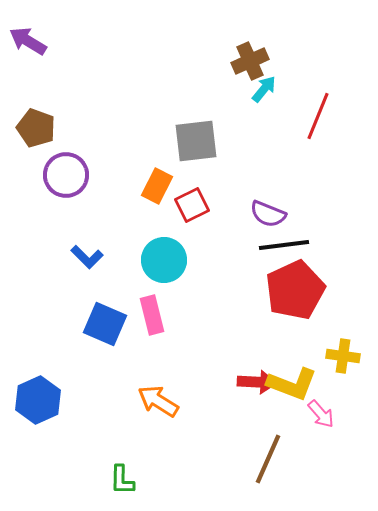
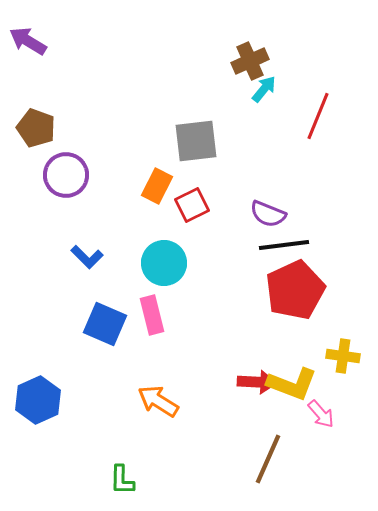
cyan circle: moved 3 px down
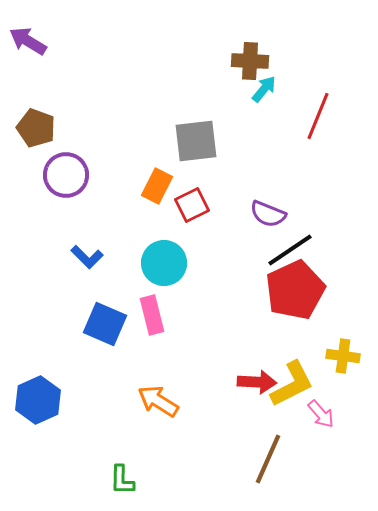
brown cross: rotated 27 degrees clockwise
black line: moved 6 px right, 5 px down; rotated 27 degrees counterclockwise
yellow L-shape: rotated 48 degrees counterclockwise
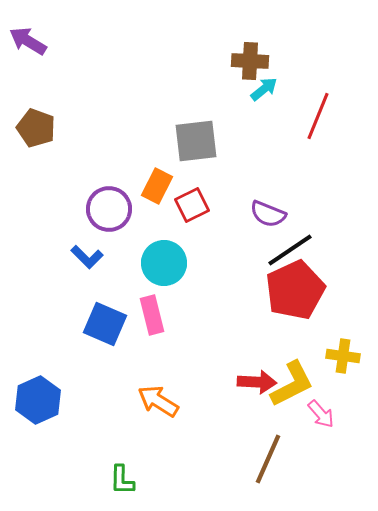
cyan arrow: rotated 12 degrees clockwise
purple circle: moved 43 px right, 34 px down
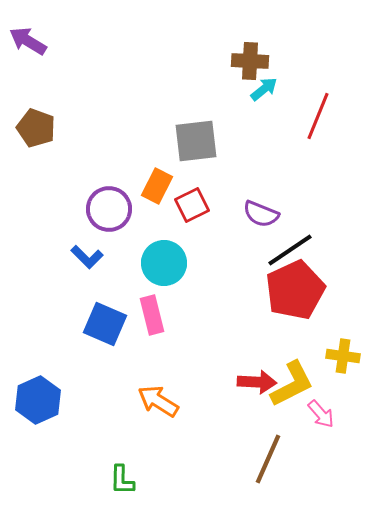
purple semicircle: moved 7 px left
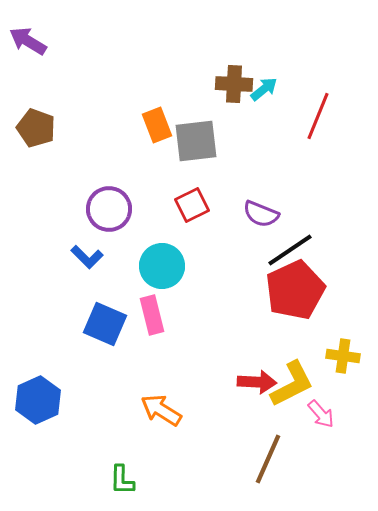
brown cross: moved 16 px left, 23 px down
orange rectangle: moved 61 px up; rotated 48 degrees counterclockwise
cyan circle: moved 2 px left, 3 px down
orange arrow: moved 3 px right, 9 px down
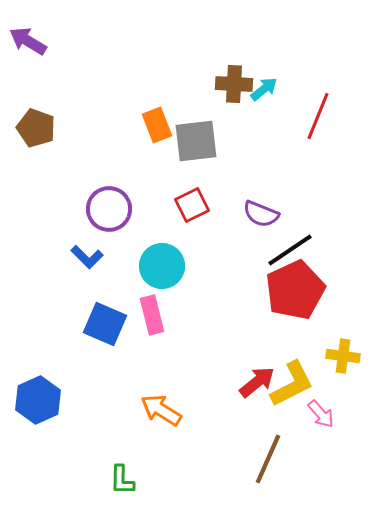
red arrow: rotated 42 degrees counterclockwise
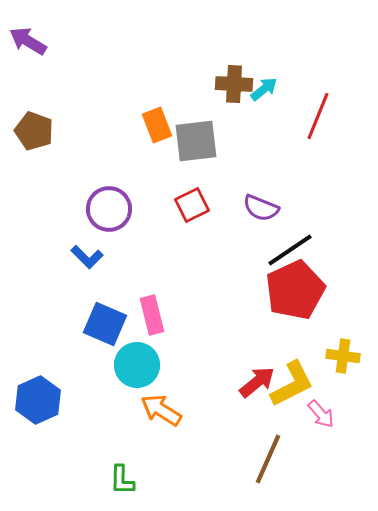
brown pentagon: moved 2 px left, 3 px down
purple semicircle: moved 6 px up
cyan circle: moved 25 px left, 99 px down
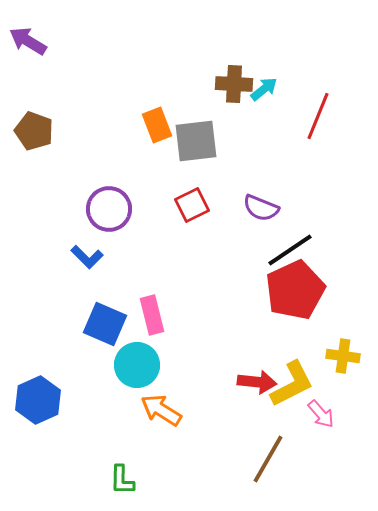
red arrow: rotated 45 degrees clockwise
brown line: rotated 6 degrees clockwise
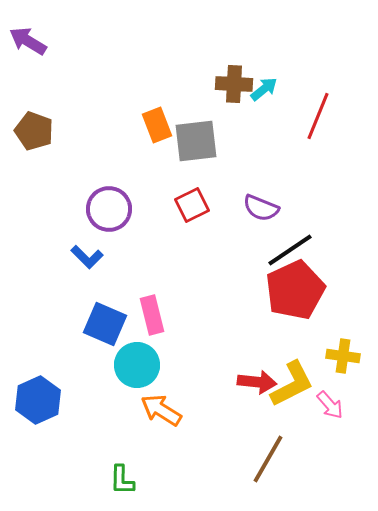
pink arrow: moved 9 px right, 9 px up
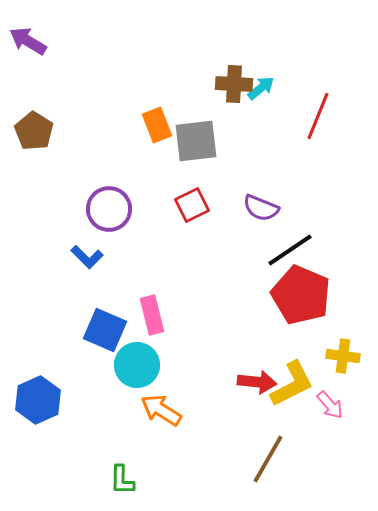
cyan arrow: moved 3 px left, 1 px up
brown pentagon: rotated 12 degrees clockwise
red pentagon: moved 6 px right, 5 px down; rotated 24 degrees counterclockwise
blue square: moved 6 px down
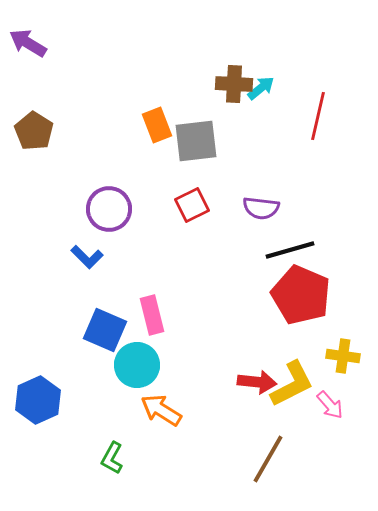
purple arrow: moved 2 px down
red line: rotated 9 degrees counterclockwise
purple semicircle: rotated 15 degrees counterclockwise
black line: rotated 18 degrees clockwise
green L-shape: moved 10 px left, 22 px up; rotated 28 degrees clockwise
